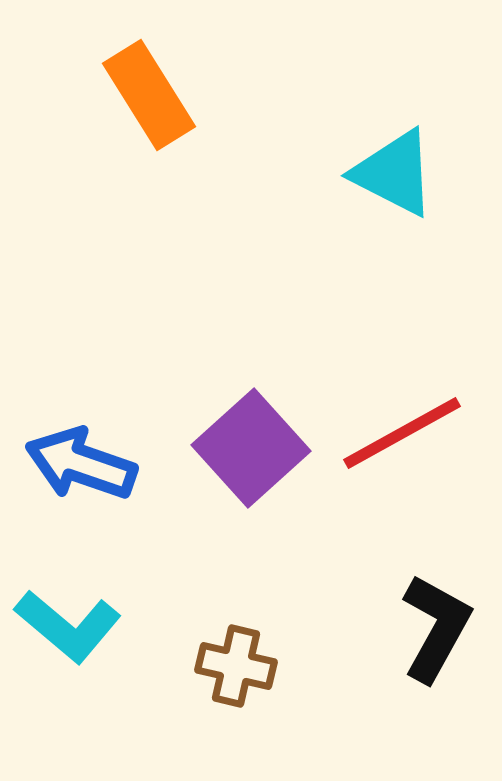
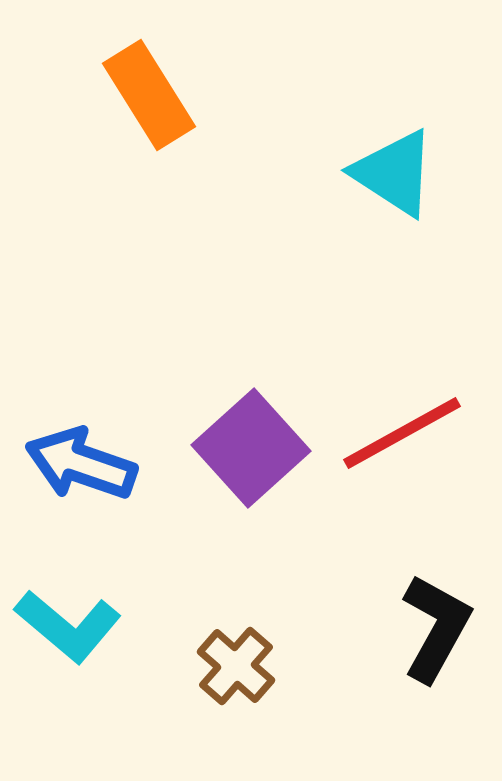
cyan triangle: rotated 6 degrees clockwise
brown cross: rotated 28 degrees clockwise
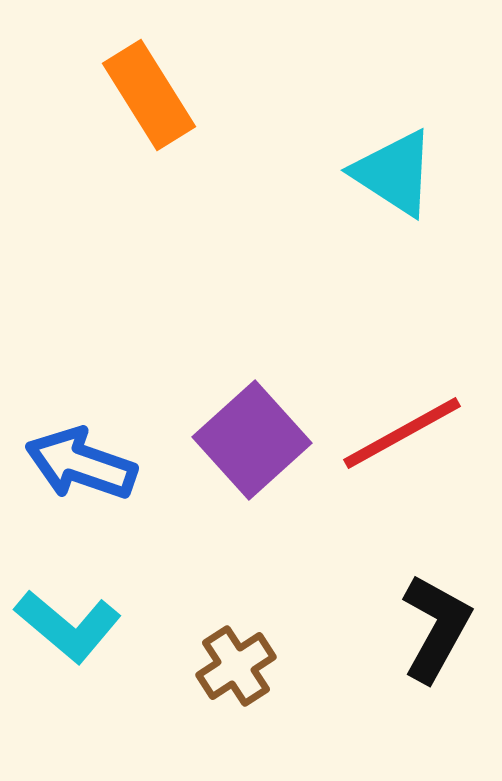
purple square: moved 1 px right, 8 px up
brown cross: rotated 16 degrees clockwise
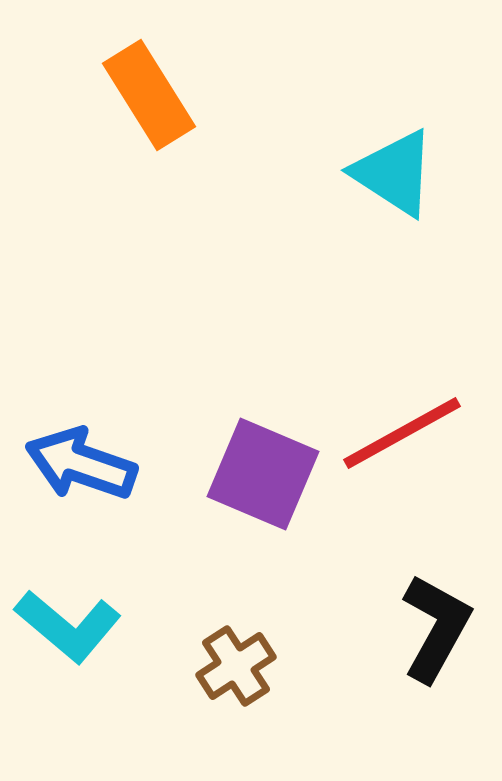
purple square: moved 11 px right, 34 px down; rotated 25 degrees counterclockwise
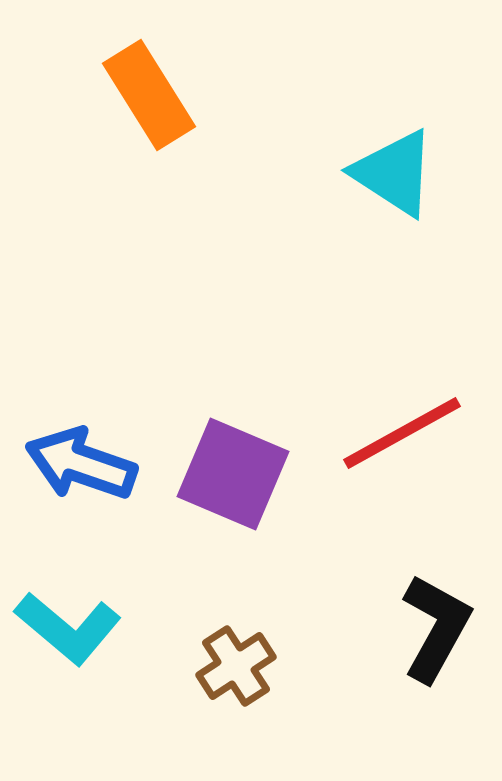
purple square: moved 30 px left
cyan L-shape: moved 2 px down
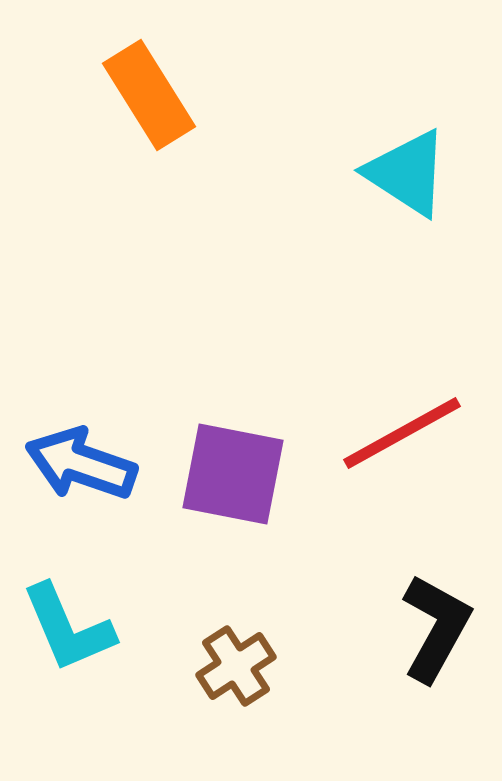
cyan triangle: moved 13 px right
purple square: rotated 12 degrees counterclockwise
cyan L-shape: rotated 27 degrees clockwise
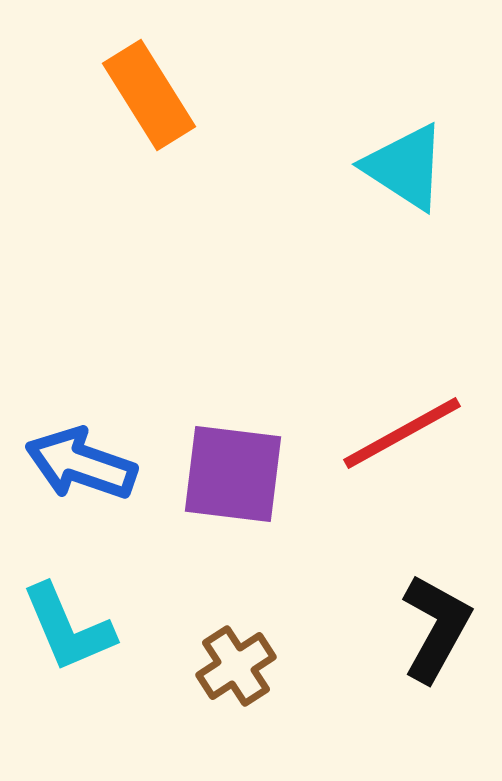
cyan triangle: moved 2 px left, 6 px up
purple square: rotated 4 degrees counterclockwise
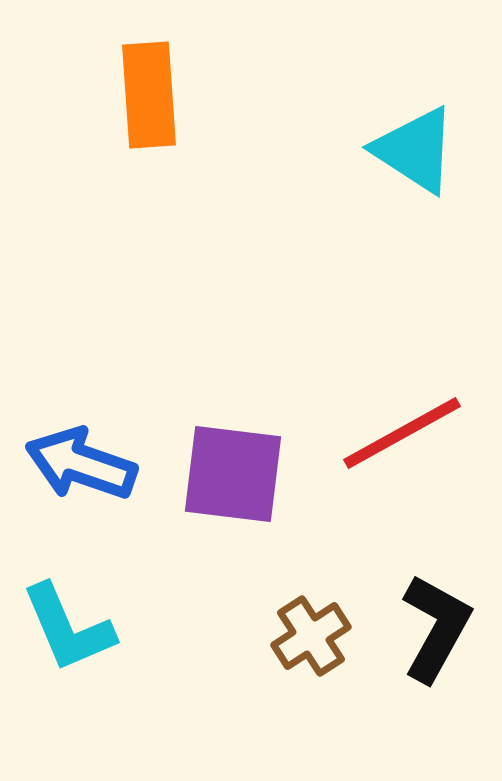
orange rectangle: rotated 28 degrees clockwise
cyan triangle: moved 10 px right, 17 px up
brown cross: moved 75 px right, 30 px up
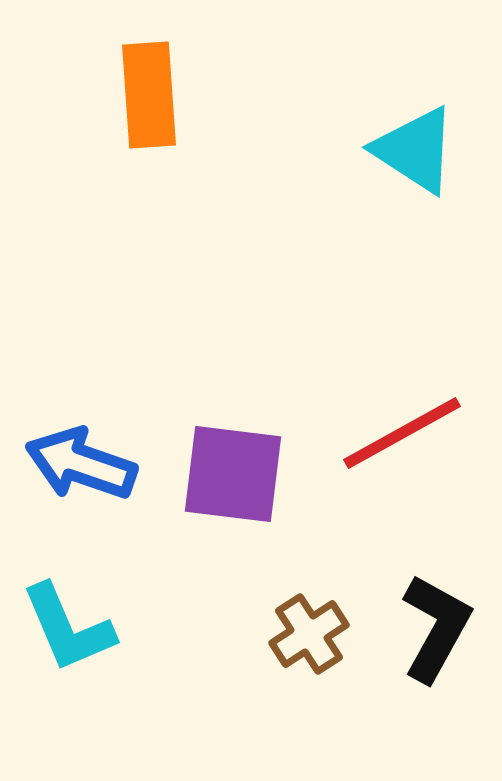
brown cross: moved 2 px left, 2 px up
